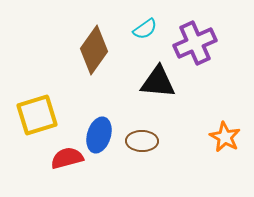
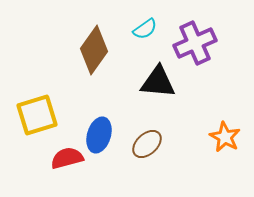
brown ellipse: moved 5 px right, 3 px down; rotated 44 degrees counterclockwise
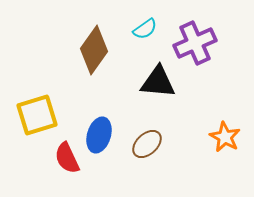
red semicircle: rotated 100 degrees counterclockwise
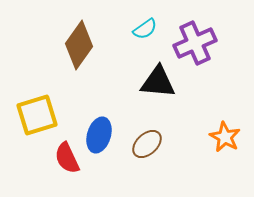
brown diamond: moved 15 px left, 5 px up
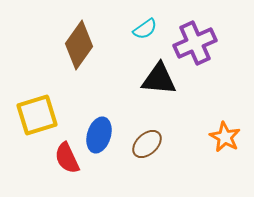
black triangle: moved 1 px right, 3 px up
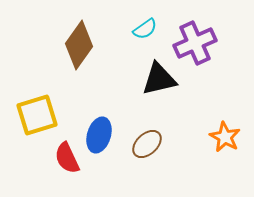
black triangle: rotated 18 degrees counterclockwise
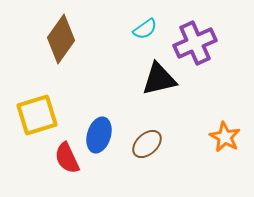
brown diamond: moved 18 px left, 6 px up
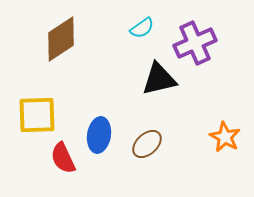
cyan semicircle: moved 3 px left, 1 px up
brown diamond: rotated 21 degrees clockwise
yellow square: rotated 15 degrees clockwise
blue ellipse: rotated 8 degrees counterclockwise
red semicircle: moved 4 px left
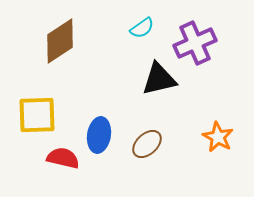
brown diamond: moved 1 px left, 2 px down
orange star: moved 7 px left
red semicircle: rotated 128 degrees clockwise
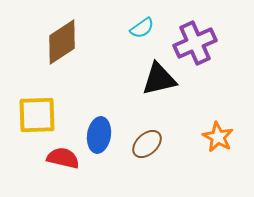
brown diamond: moved 2 px right, 1 px down
